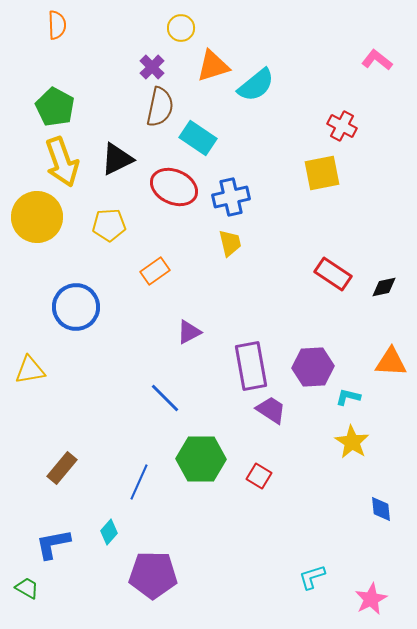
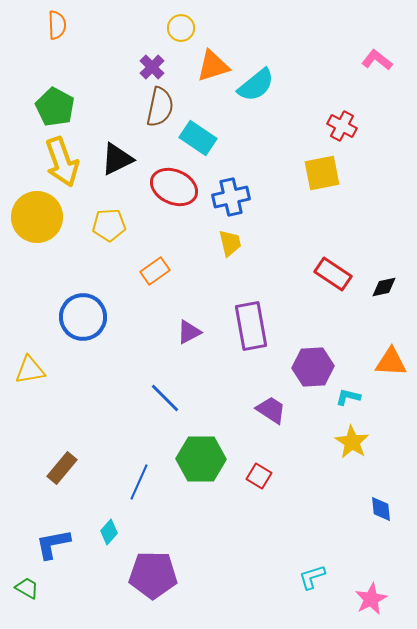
blue circle at (76, 307): moved 7 px right, 10 px down
purple rectangle at (251, 366): moved 40 px up
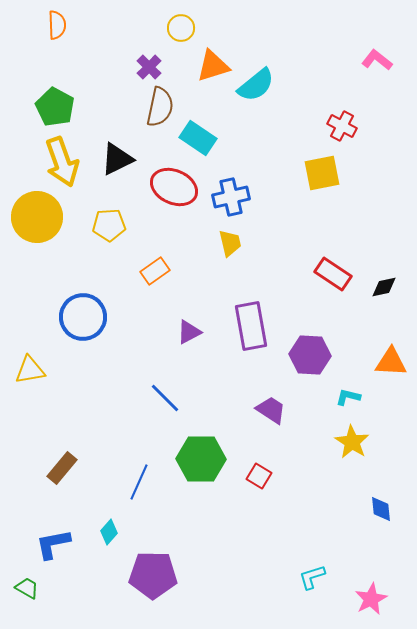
purple cross at (152, 67): moved 3 px left
purple hexagon at (313, 367): moved 3 px left, 12 px up; rotated 6 degrees clockwise
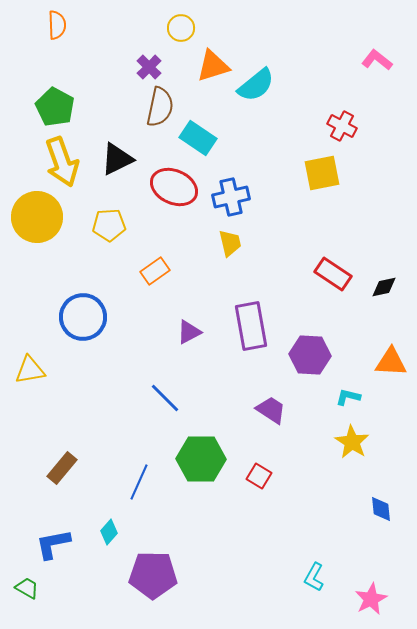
cyan L-shape at (312, 577): moved 2 px right; rotated 44 degrees counterclockwise
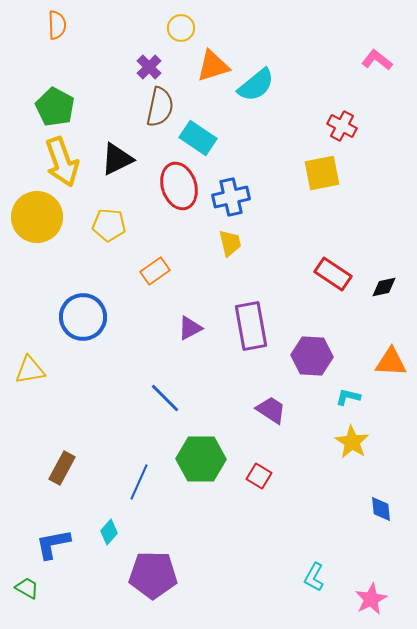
red ellipse at (174, 187): moved 5 px right, 1 px up; rotated 48 degrees clockwise
yellow pentagon at (109, 225): rotated 8 degrees clockwise
purple triangle at (189, 332): moved 1 px right, 4 px up
purple hexagon at (310, 355): moved 2 px right, 1 px down
brown rectangle at (62, 468): rotated 12 degrees counterclockwise
